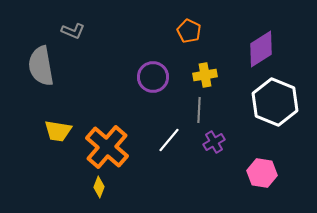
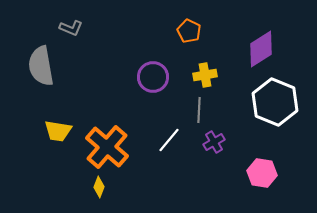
gray L-shape: moved 2 px left, 3 px up
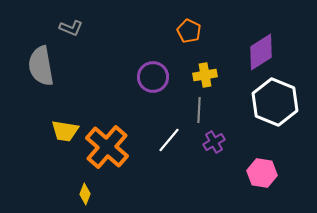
purple diamond: moved 3 px down
yellow trapezoid: moved 7 px right
yellow diamond: moved 14 px left, 7 px down
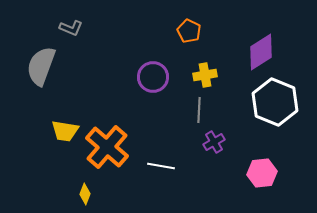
gray semicircle: rotated 30 degrees clockwise
white line: moved 8 px left, 26 px down; rotated 60 degrees clockwise
pink hexagon: rotated 16 degrees counterclockwise
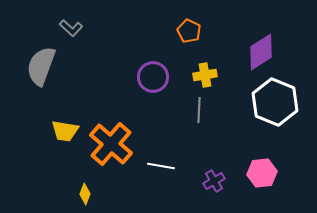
gray L-shape: rotated 20 degrees clockwise
purple cross: moved 39 px down
orange cross: moved 4 px right, 3 px up
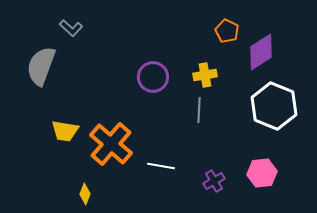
orange pentagon: moved 38 px right
white hexagon: moved 1 px left, 4 px down
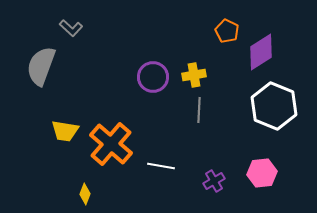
yellow cross: moved 11 px left
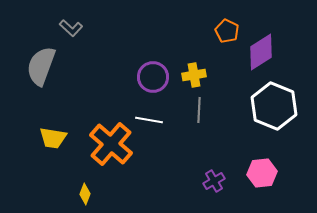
yellow trapezoid: moved 12 px left, 7 px down
white line: moved 12 px left, 46 px up
